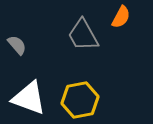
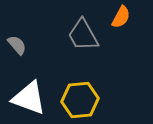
yellow hexagon: rotated 6 degrees clockwise
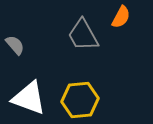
gray semicircle: moved 2 px left
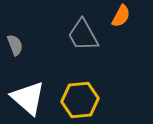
orange semicircle: moved 1 px up
gray semicircle: rotated 20 degrees clockwise
white triangle: moved 1 px left; rotated 21 degrees clockwise
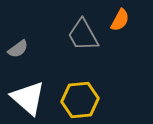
orange semicircle: moved 1 px left, 4 px down
gray semicircle: moved 3 px right, 4 px down; rotated 75 degrees clockwise
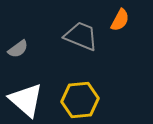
gray trapezoid: moved 2 px left, 1 px down; rotated 141 degrees clockwise
white triangle: moved 2 px left, 2 px down
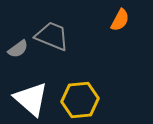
gray trapezoid: moved 29 px left
white triangle: moved 5 px right, 1 px up
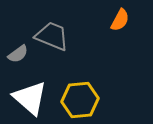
gray semicircle: moved 5 px down
white triangle: moved 1 px left, 1 px up
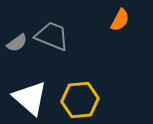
gray semicircle: moved 1 px left, 11 px up
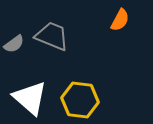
gray semicircle: moved 3 px left, 1 px down
yellow hexagon: rotated 12 degrees clockwise
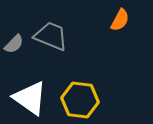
gray trapezoid: moved 1 px left
gray semicircle: rotated 10 degrees counterclockwise
white triangle: rotated 6 degrees counterclockwise
